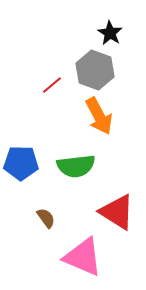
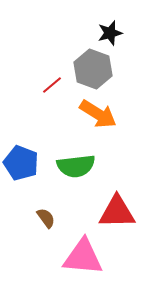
black star: rotated 25 degrees clockwise
gray hexagon: moved 2 px left, 1 px up
orange arrow: moved 1 px left, 2 px up; rotated 30 degrees counterclockwise
blue pentagon: rotated 20 degrees clockwise
red triangle: rotated 33 degrees counterclockwise
pink triangle: rotated 18 degrees counterclockwise
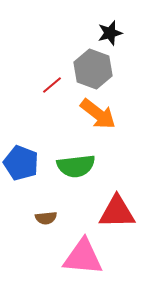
orange arrow: rotated 6 degrees clockwise
brown semicircle: rotated 120 degrees clockwise
